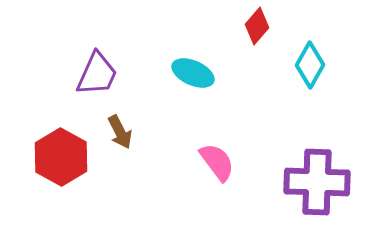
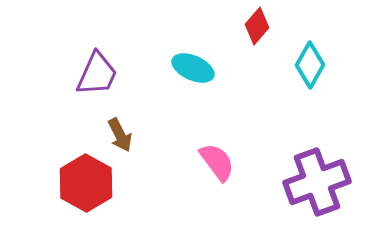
cyan ellipse: moved 5 px up
brown arrow: moved 3 px down
red hexagon: moved 25 px right, 26 px down
purple cross: rotated 22 degrees counterclockwise
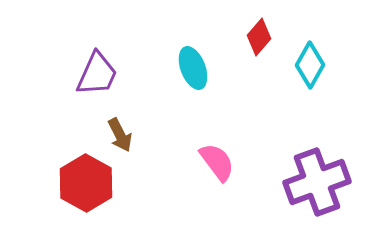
red diamond: moved 2 px right, 11 px down
cyan ellipse: rotated 45 degrees clockwise
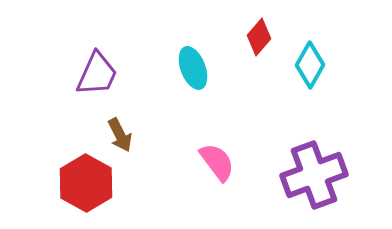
purple cross: moved 3 px left, 7 px up
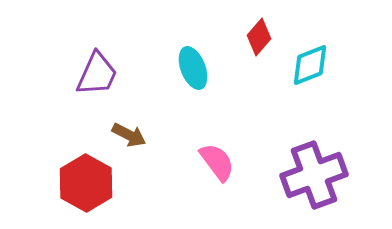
cyan diamond: rotated 39 degrees clockwise
brown arrow: moved 9 px right; rotated 36 degrees counterclockwise
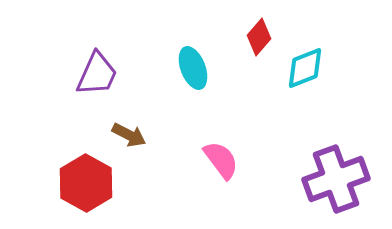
cyan diamond: moved 5 px left, 3 px down
pink semicircle: moved 4 px right, 2 px up
purple cross: moved 22 px right, 4 px down
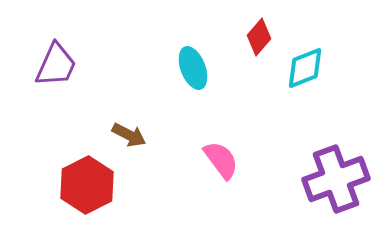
purple trapezoid: moved 41 px left, 9 px up
red hexagon: moved 1 px right, 2 px down; rotated 4 degrees clockwise
